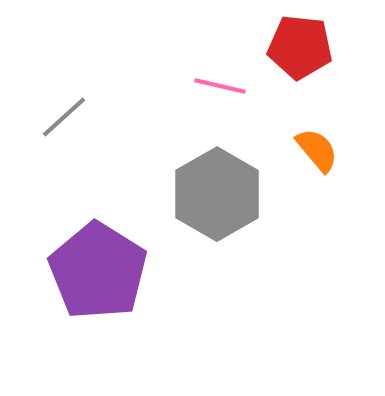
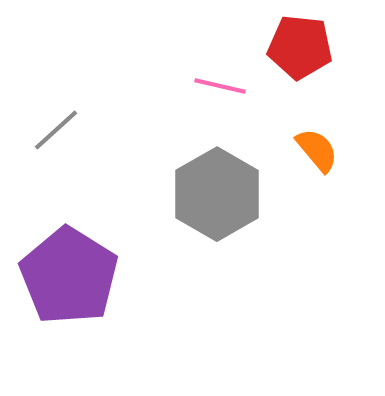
gray line: moved 8 px left, 13 px down
purple pentagon: moved 29 px left, 5 px down
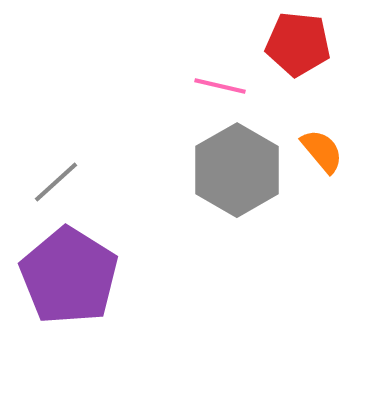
red pentagon: moved 2 px left, 3 px up
gray line: moved 52 px down
orange semicircle: moved 5 px right, 1 px down
gray hexagon: moved 20 px right, 24 px up
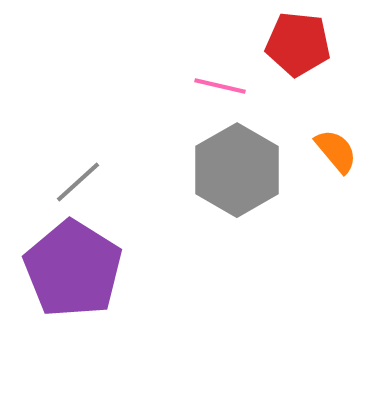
orange semicircle: moved 14 px right
gray line: moved 22 px right
purple pentagon: moved 4 px right, 7 px up
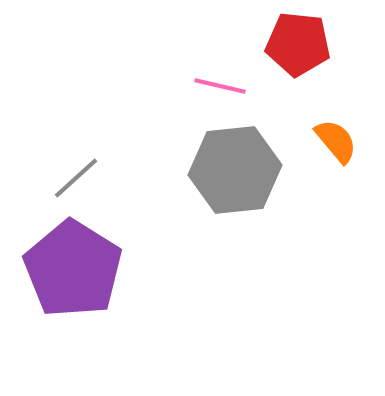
orange semicircle: moved 10 px up
gray hexagon: moved 2 px left; rotated 24 degrees clockwise
gray line: moved 2 px left, 4 px up
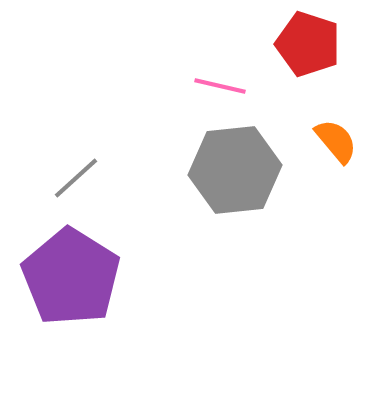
red pentagon: moved 10 px right; rotated 12 degrees clockwise
purple pentagon: moved 2 px left, 8 px down
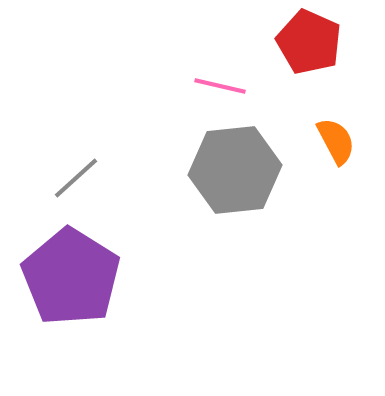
red pentagon: moved 1 px right, 2 px up; rotated 6 degrees clockwise
orange semicircle: rotated 12 degrees clockwise
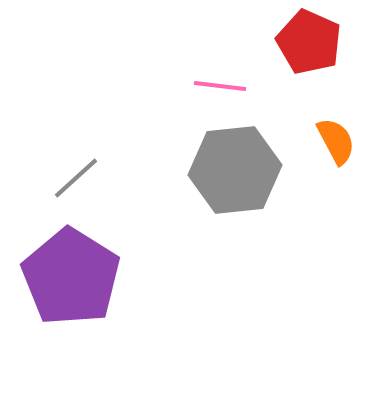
pink line: rotated 6 degrees counterclockwise
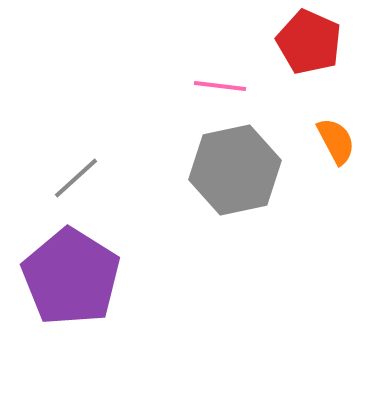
gray hexagon: rotated 6 degrees counterclockwise
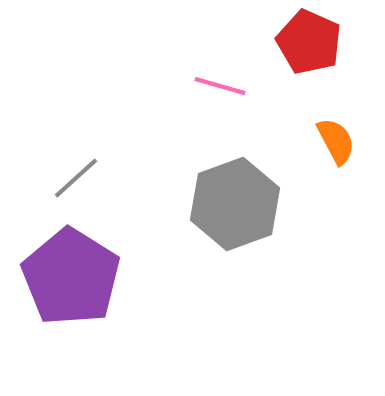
pink line: rotated 9 degrees clockwise
gray hexagon: moved 34 px down; rotated 8 degrees counterclockwise
